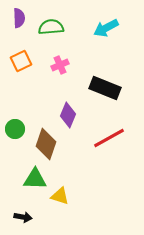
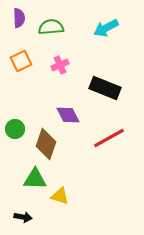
purple diamond: rotated 50 degrees counterclockwise
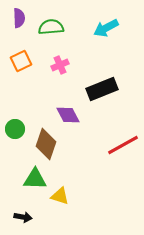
black rectangle: moved 3 px left, 1 px down; rotated 44 degrees counterclockwise
red line: moved 14 px right, 7 px down
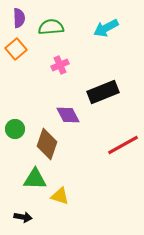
orange square: moved 5 px left, 12 px up; rotated 15 degrees counterclockwise
black rectangle: moved 1 px right, 3 px down
brown diamond: moved 1 px right
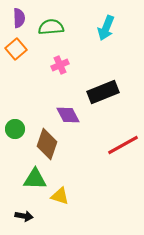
cyan arrow: rotated 40 degrees counterclockwise
black arrow: moved 1 px right, 1 px up
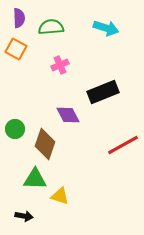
cyan arrow: rotated 95 degrees counterclockwise
orange square: rotated 20 degrees counterclockwise
brown diamond: moved 2 px left
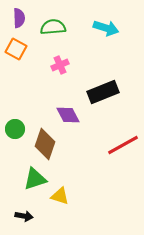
green semicircle: moved 2 px right
green triangle: rotated 20 degrees counterclockwise
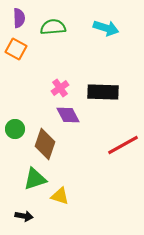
pink cross: moved 23 px down; rotated 12 degrees counterclockwise
black rectangle: rotated 24 degrees clockwise
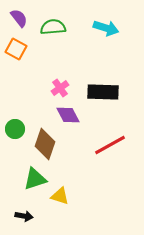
purple semicircle: rotated 36 degrees counterclockwise
red line: moved 13 px left
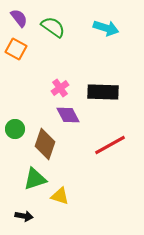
green semicircle: rotated 40 degrees clockwise
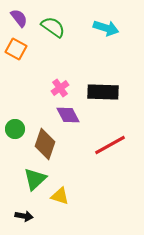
green triangle: rotated 25 degrees counterclockwise
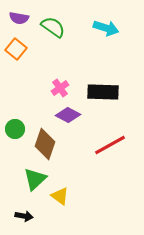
purple semicircle: rotated 138 degrees clockwise
orange square: rotated 10 degrees clockwise
purple diamond: rotated 35 degrees counterclockwise
yellow triangle: rotated 18 degrees clockwise
